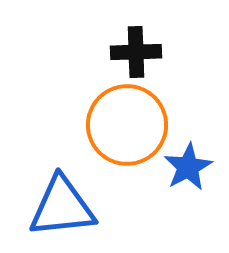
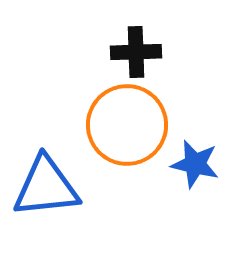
blue star: moved 7 px right, 3 px up; rotated 30 degrees counterclockwise
blue triangle: moved 16 px left, 20 px up
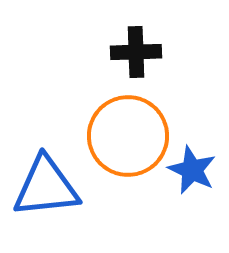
orange circle: moved 1 px right, 11 px down
blue star: moved 3 px left, 6 px down; rotated 12 degrees clockwise
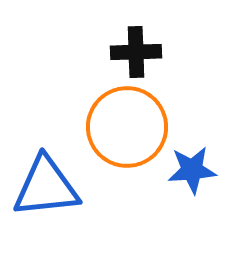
orange circle: moved 1 px left, 9 px up
blue star: rotated 30 degrees counterclockwise
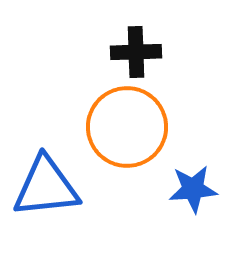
blue star: moved 1 px right, 19 px down
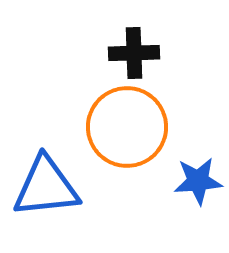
black cross: moved 2 px left, 1 px down
blue star: moved 5 px right, 8 px up
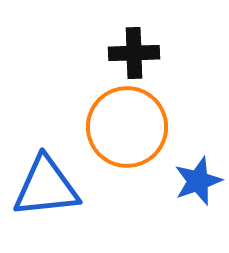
blue star: rotated 15 degrees counterclockwise
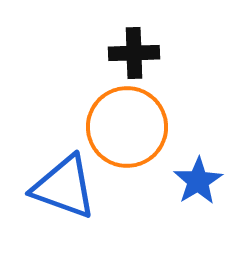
blue star: rotated 12 degrees counterclockwise
blue triangle: moved 18 px right; rotated 26 degrees clockwise
